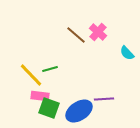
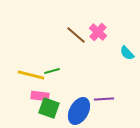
green line: moved 2 px right, 2 px down
yellow line: rotated 32 degrees counterclockwise
blue ellipse: rotated 28 degrees counterclockwise
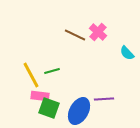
brown line: moved 1 px left; rotated 15 degrees counterclockwise
yellow line: rotated 48 degrees clockwise
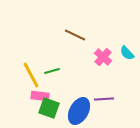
pink cross: moved 5 px right, 25 px down
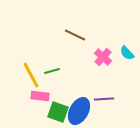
green square: moved 9 px right, 4 px down
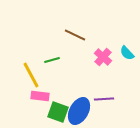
green line: moved 11 px up
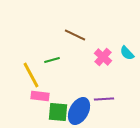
green square: rotated 15 degrees counterclockwise
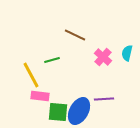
cyan semicircle: rotated 56 degrees clockwise
